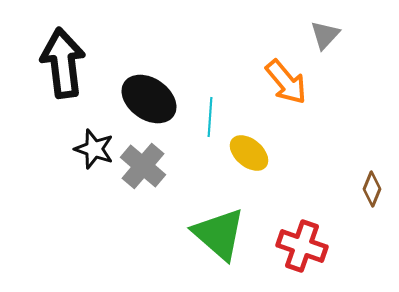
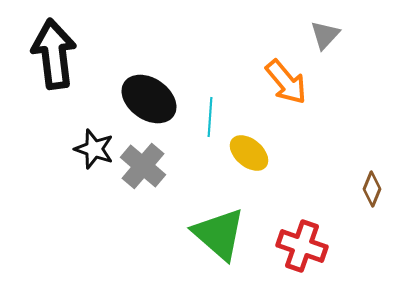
black arrow: moved 9 px left, 9 px up
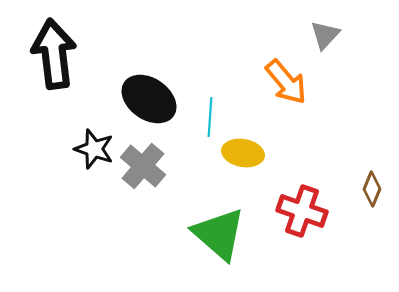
yellow ellipse: moved 6 px left; rotated 30 degrees counterclockwise
red cross: moved 35 px up
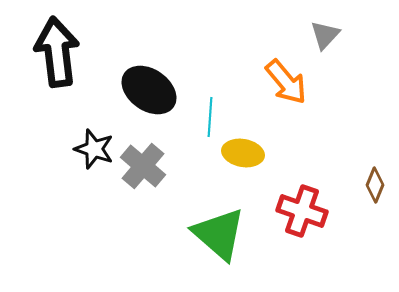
black arrow: moved 3 px right, 2 px up
black ellipse: moved 9 px up
brown diamond: moved 3 px right, 4 px up
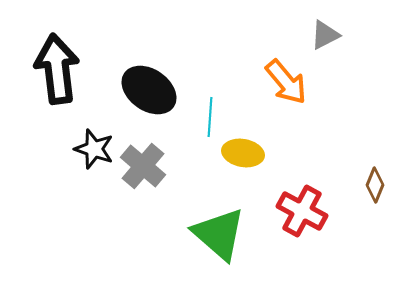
gray triangle: rotated 20 degrees clockwise
black arrow: moved 17 px down
red cross: rotated 9 degrees clockwise
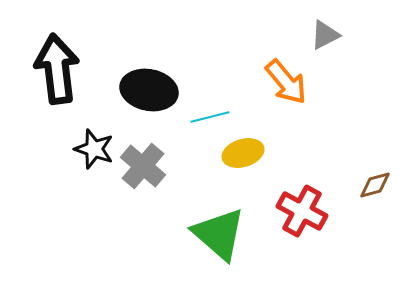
black ellipse: rotated 24 degrees counterclockwise
cyan line: rotated 72 degrees clockwise
yellow ellipse: rotated 27 degrees counterclockwise
brown diamond: rotated 52 degrees clockwise
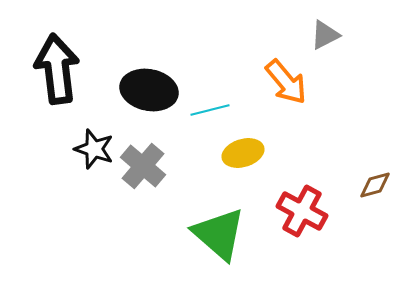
cyan line: moved 7 px up
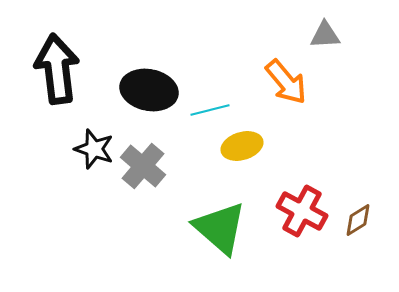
gray triangle: rotated 24 degrees clockwise
yellow ellipse: moved 1 px left, 7 px up
brown diamond: moved 17 px left, 35 px down; rotated 16 degrees counterclockwise
green triangle: moved 1 px right, 6 px up
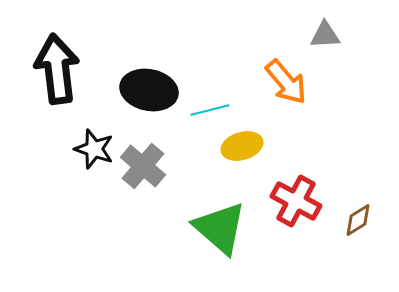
red cross: moved 6 px left, 10 px up
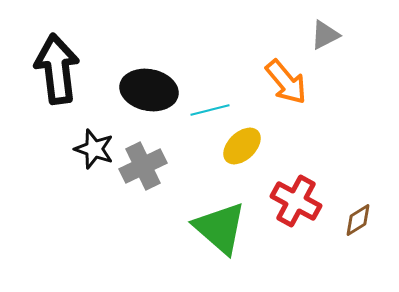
gray triangle: rotated 24 degrees counterclockwise
yellow ellipse: rotated 27 degrees counterclockwise
gray cross: rotated 24 degrees clockwise
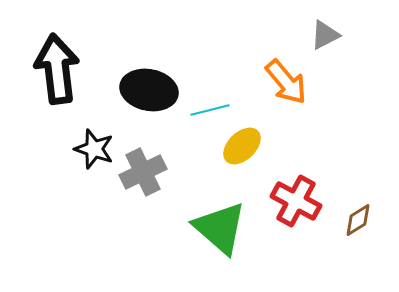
gray cross: moved 6 px down
